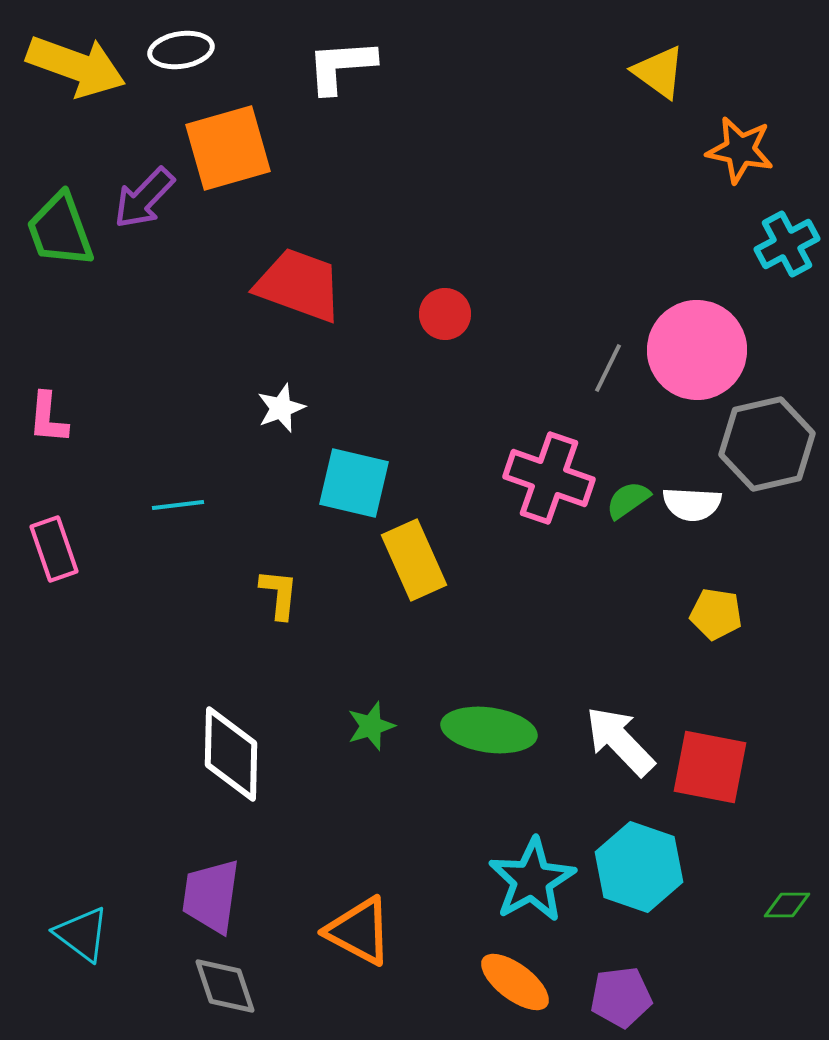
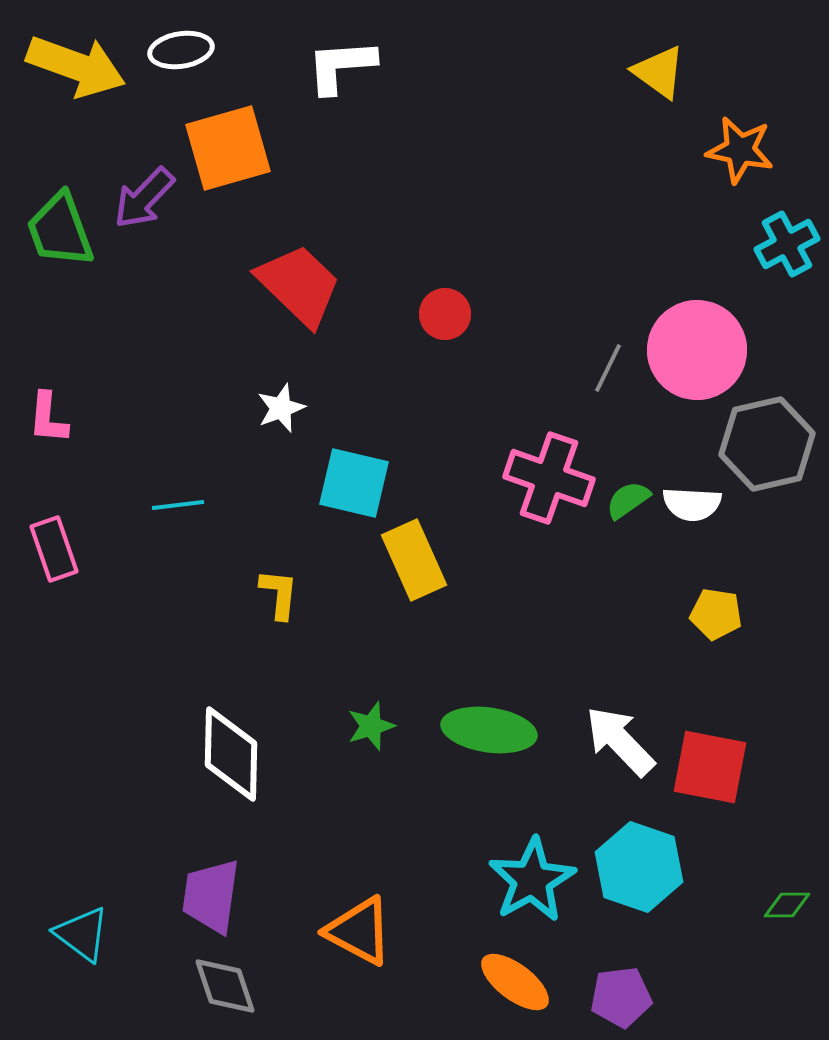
red trapezoid: rotated 24 degrees clockwise
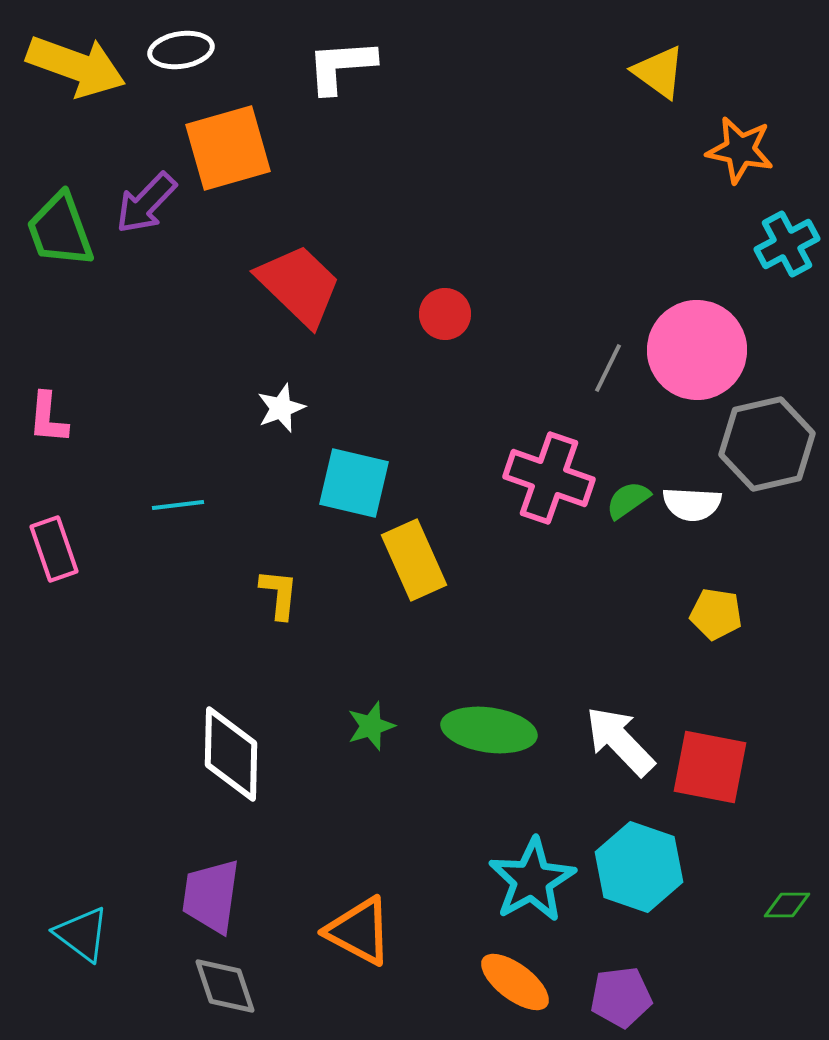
purple arrow: moved 2 px right, 5 px down
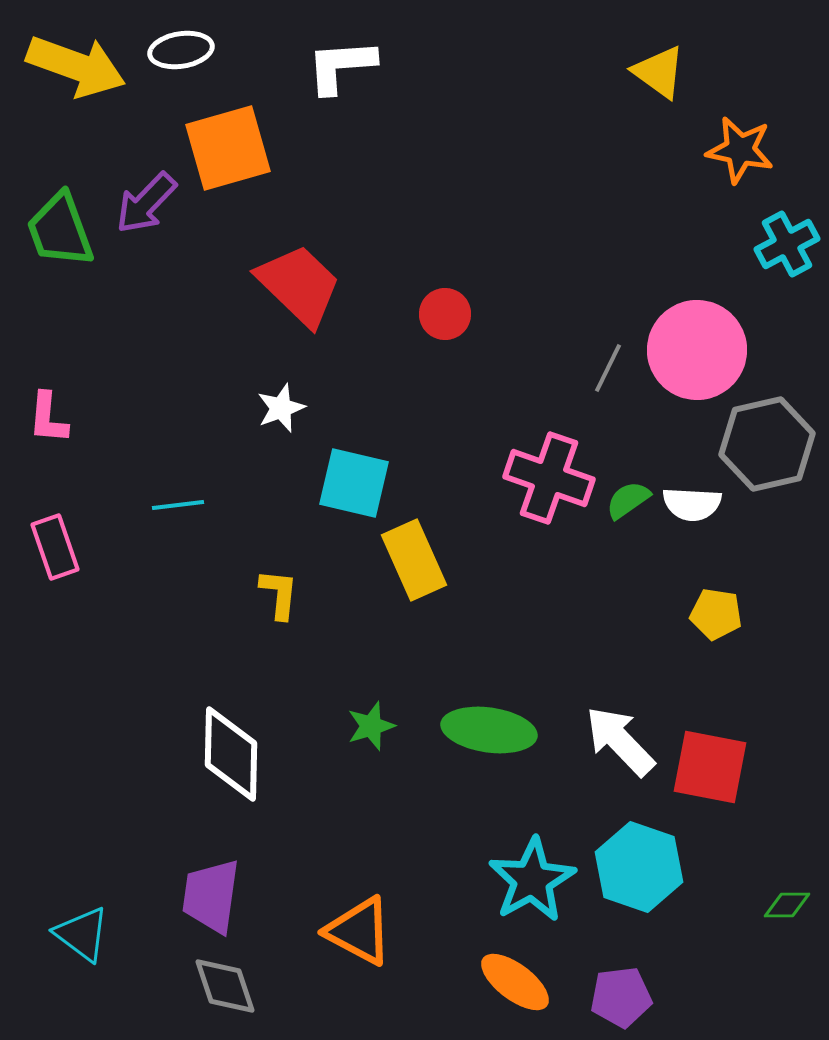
pink rectangle: moved 1 px right, 2 px up
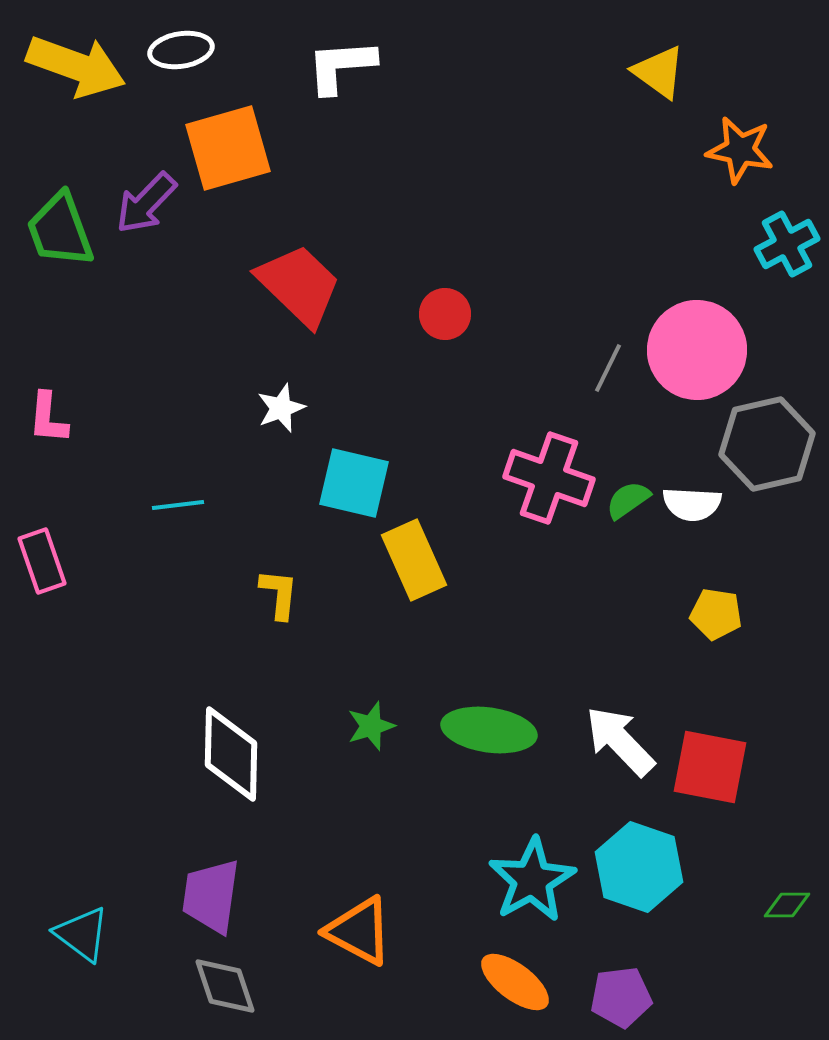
pink rectangle: moved 13 px left, 14 px down
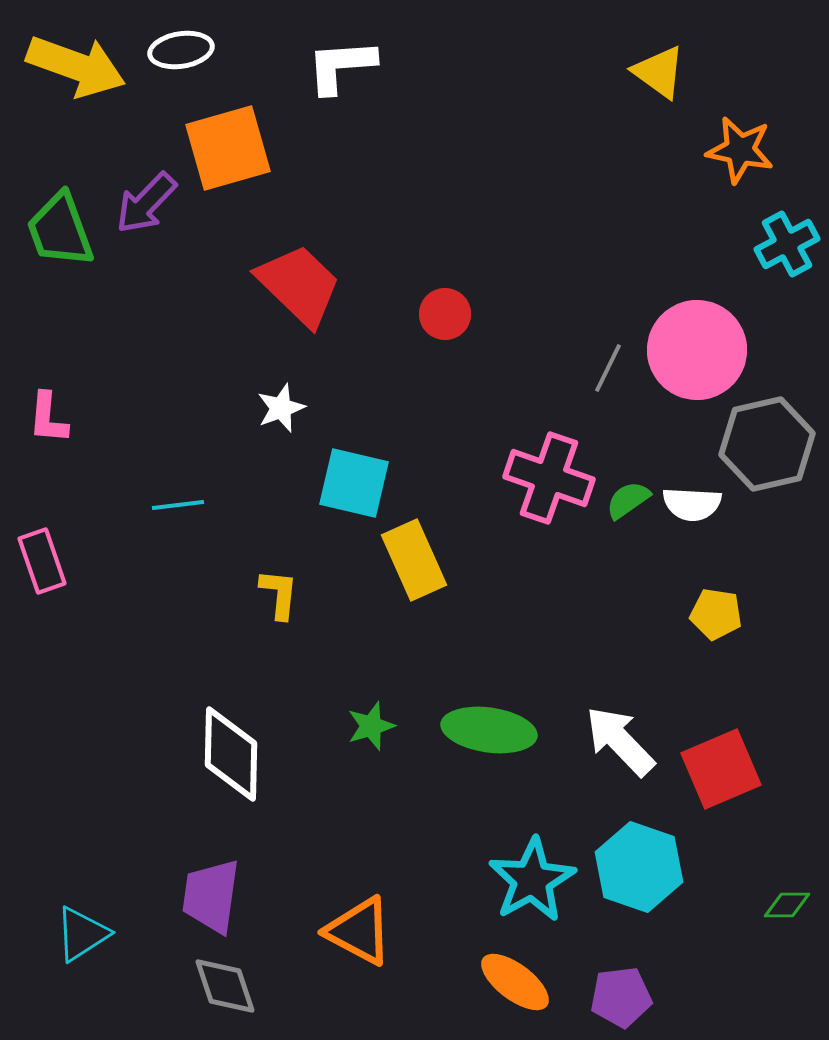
red square: moved 11 px right, 2 px down; rotated 34 degrees counterclockwise
cyan triangle: rotated 50 degrees clockwise
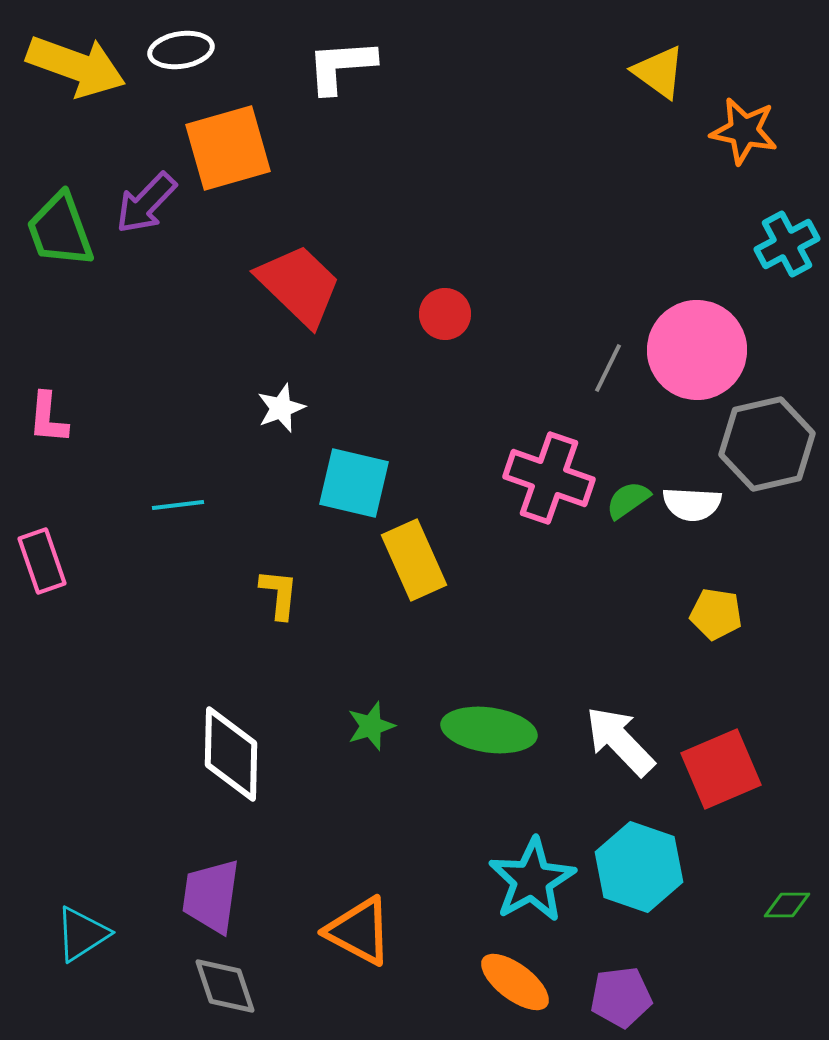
orange star: moved 4 px right, 19 px up
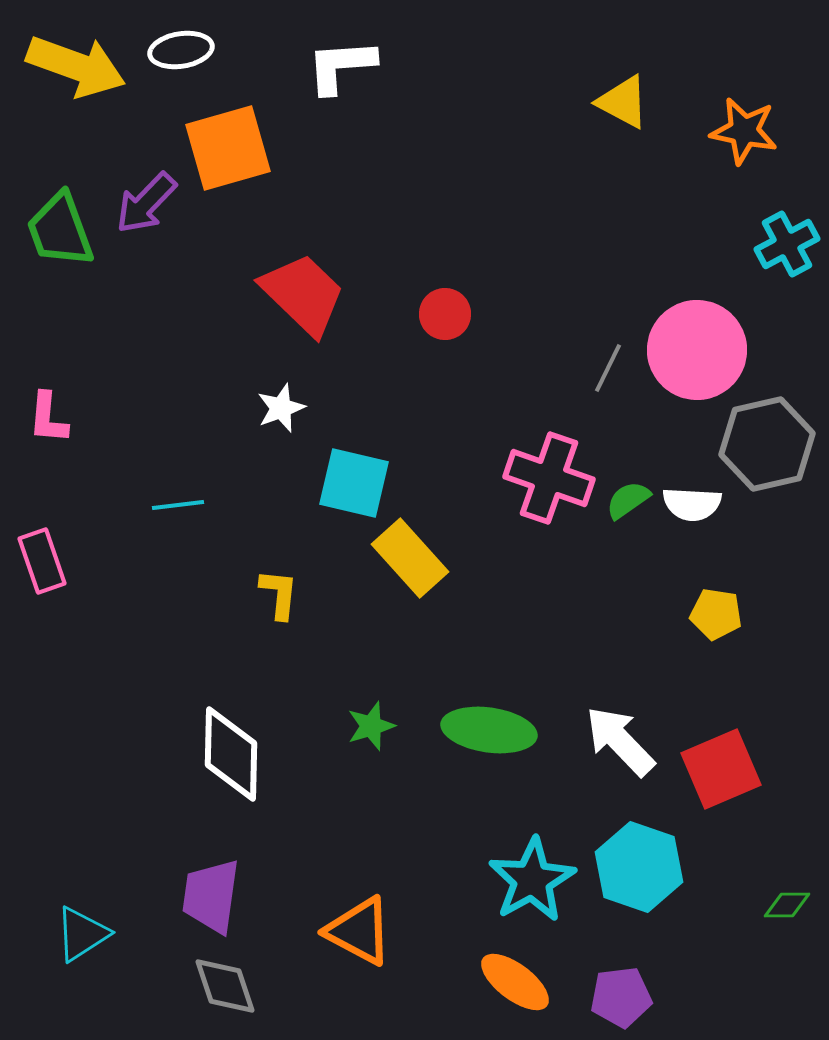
yellow triangle: moved 36 px left, 30 px down; rotated 8 degrees counterclockwise
red trapezoid: moved 4 px right, 9 px down
yellow rectangle: moved 4 px left, 2 px up; rotated 18 degrees counterclockwise
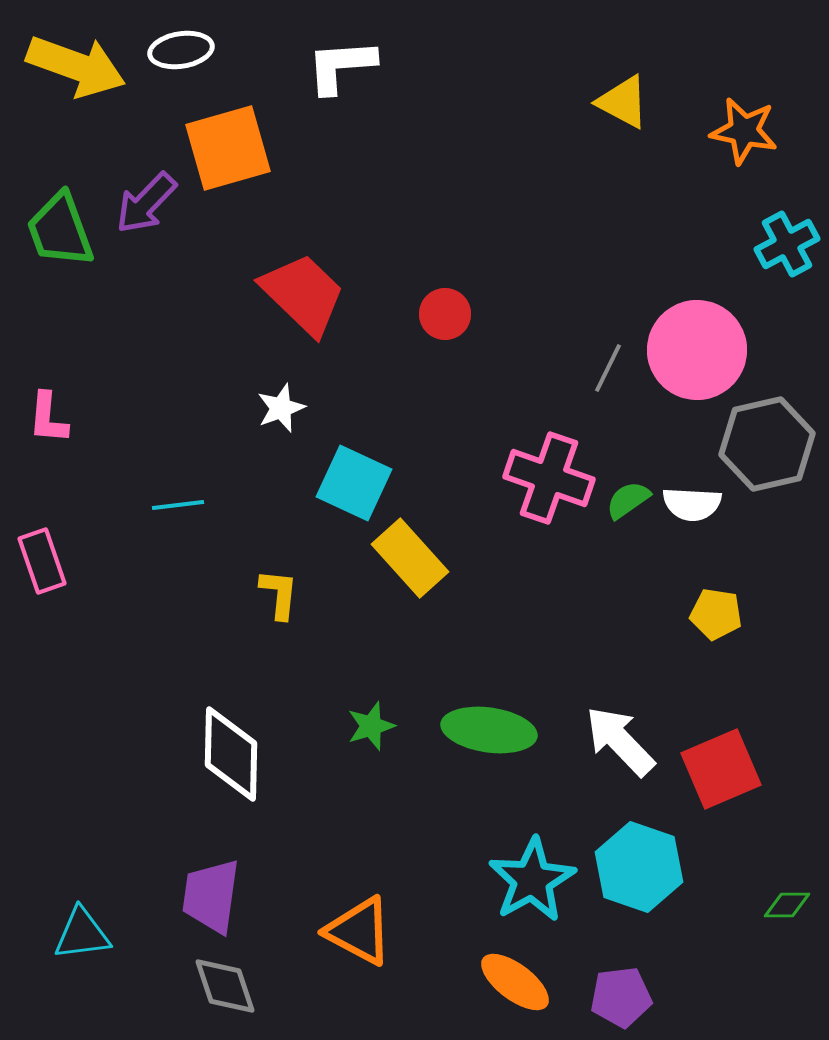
cyan square: rotated 12 degrees clockwise
cyan triangle: rotated 26 degrees clockwise
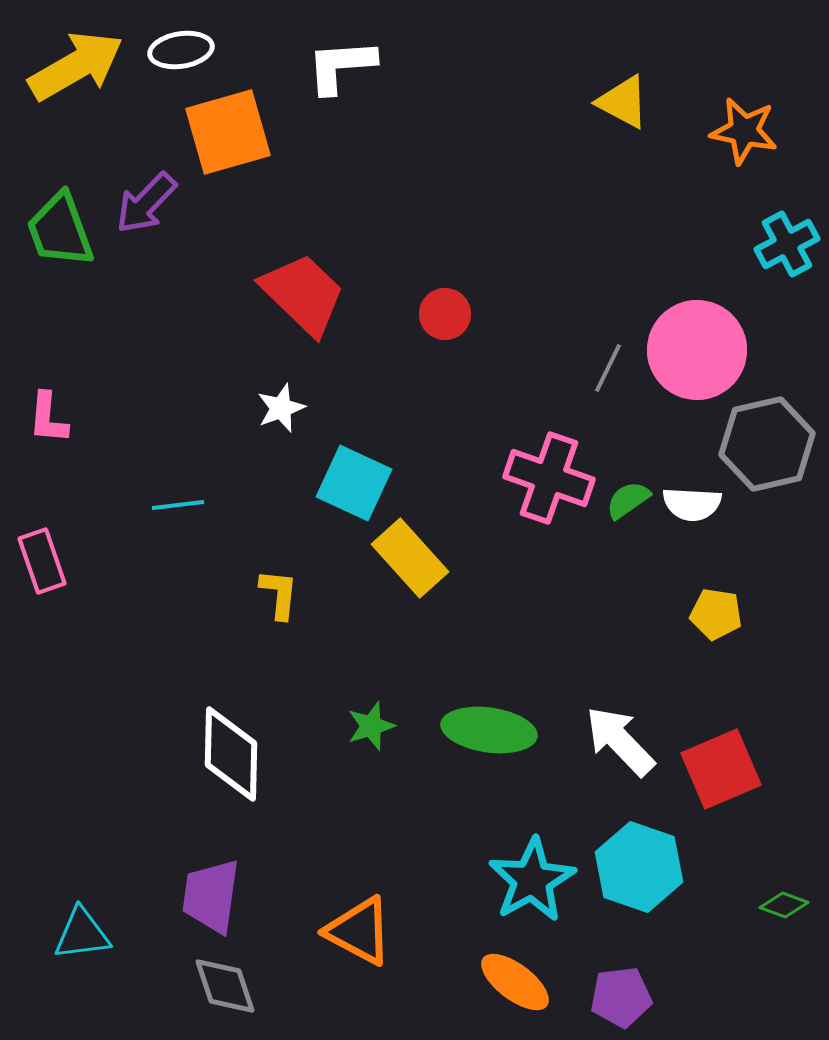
yellow arrow: rotated 50 degrees counterclockwise
orange square: moved 16 px up
green diamond: moved 3 px left; rotated 21 degrees clockwise
